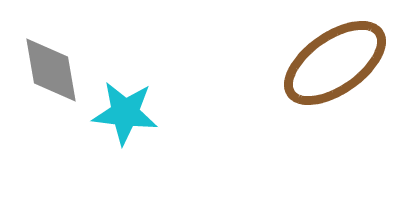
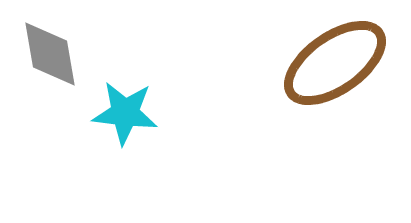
gray diamond: moved 1 px left, 16 px up
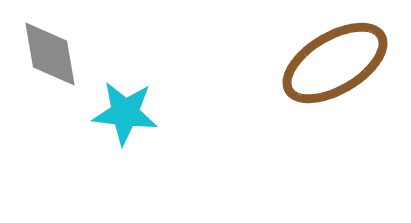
brown ellipse: rotated 4 degrees clockwise
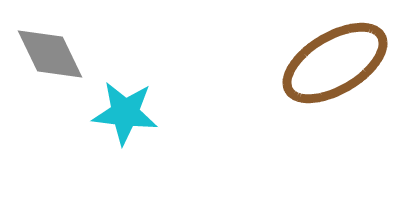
gray diamond: rotated 16 degrees counterclockwise
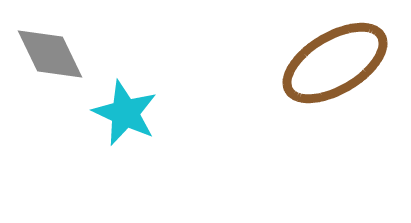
cyan star: rotated 18 degrees clockwise
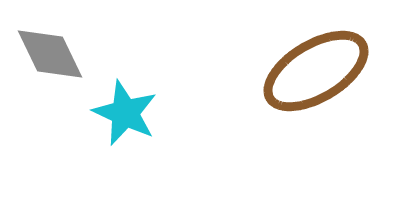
brown ellipse: moved 19 px left, 8 px down
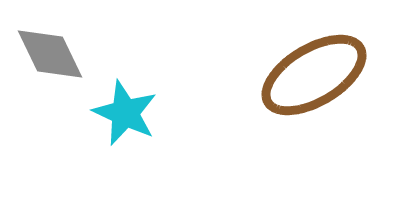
brown ellipse: moved 2 px left, 4 px down
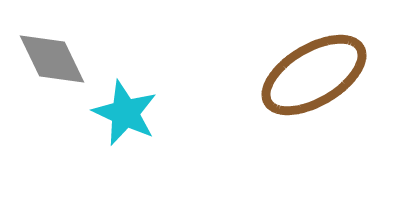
gray diamond: moved 2 px right, 5 px down
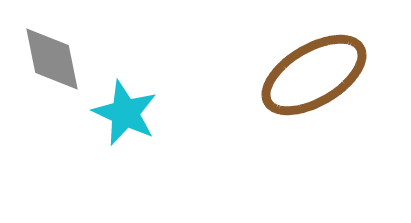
gray diamond: rotated 14 degrees clockwise
